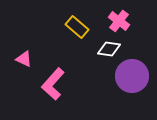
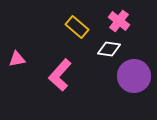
pink triangle: moved 7 px left; rotated 36 degrees counterclockwise
purple circle: moved 2 px right
pink L-shape: moved 7 px right, 9 px up
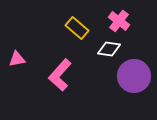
yellow rectangle: moved 1 px down
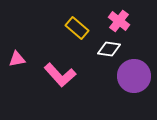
pink L-shape: rotated 84 degrees counterclockwise
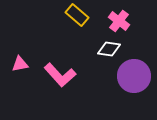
yellow rectangle: moved 13 px up
pink triangle: moved 3 px right, 5 px down
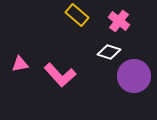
white diamond: moved 3 px down; rotated 10 degrees clockwise
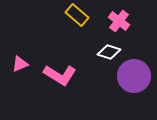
pink triangle: rotated 12 degrees counterclockwise
pink L-shape: rotated 16 degrees counterclockwise
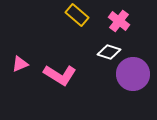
purple circle: moved 1 px left, 2 px up
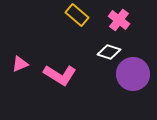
pink cross: moved 1 px up
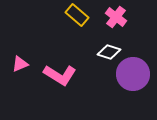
pink cross: moved 3 px left, 3 px up
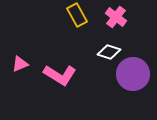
yellow rectangle: rotated 20 degrees clockwise
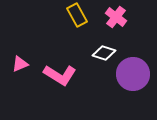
white diamond: moved 5 px left, 1 px down
